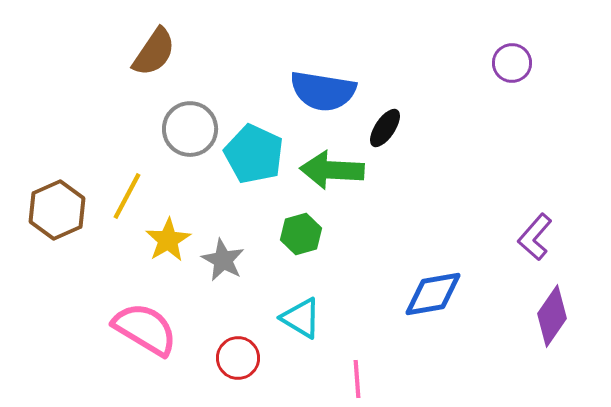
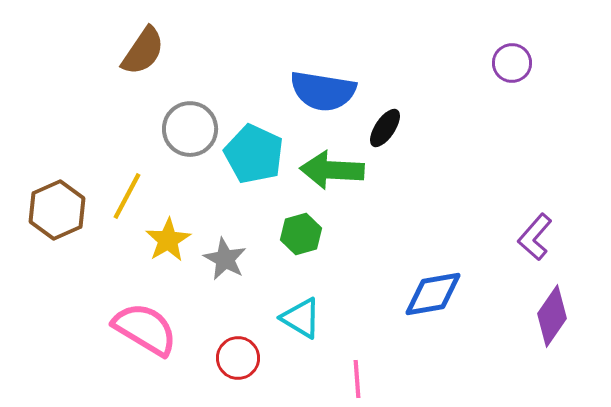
brown semicircle: moved 11 px left, 1 px up
gray star: moved 2 px right, 1 px up
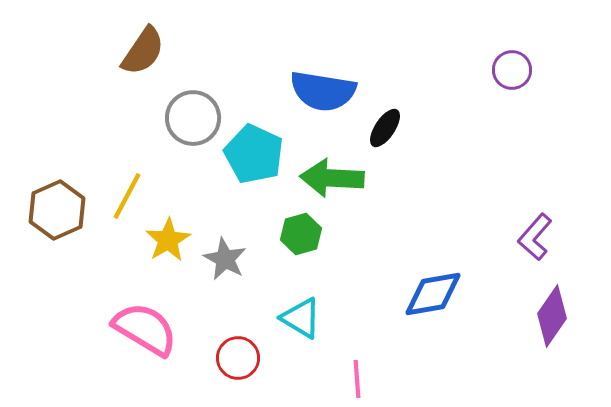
purple circle: moved 7 px down
gray circle: moved 3 px right, 11 px up
green arrow: moved 8 px down
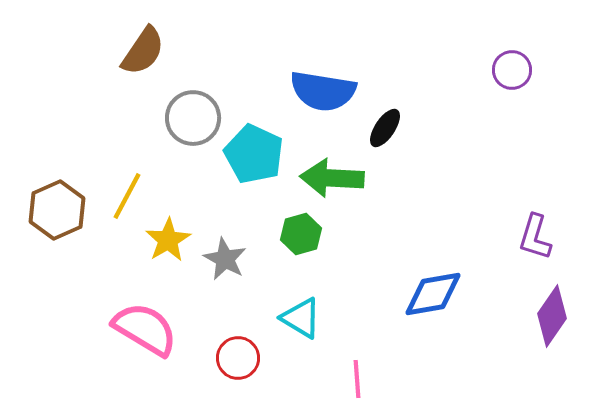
purple L-shape: rotated 24 degrees counterclockwise
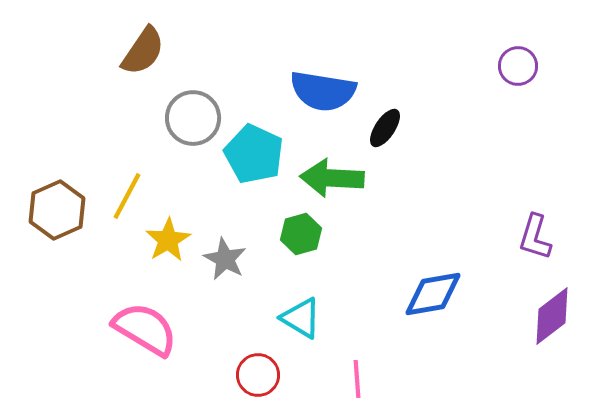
purple circle: moved 6 px right, 4 px up
purple diamond: rotated 18 degrees clockwise
red circle: moved 20 px right, 17 px down
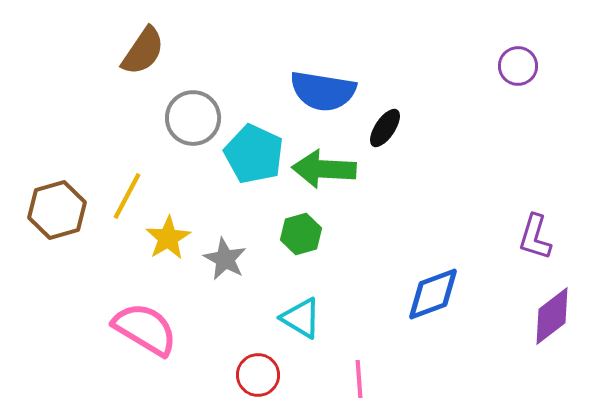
green arrow: moved 8 px left, 9 px up
brown hexagon: rotated 8 degrees clockwise
yellow star: moved 2 px up
blue diamond: rotated 10 degrees counterclockwise
pink line: moved 2 px right
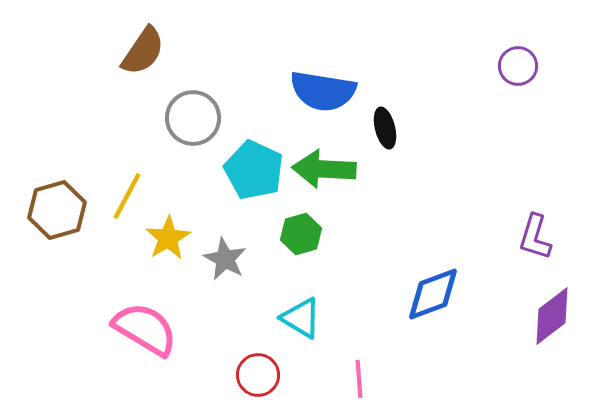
black ellipse: rotated 48 degrees counterclockwise
cyan pentagon: moved 16 px down
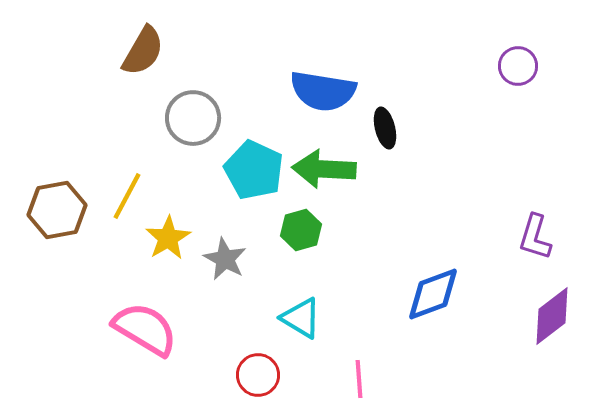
brown semicircle: rotated 4 degrees counterclockwise
brown hexagon: rotated 6 degrees clockwise
green hexagon: moved 4 px up
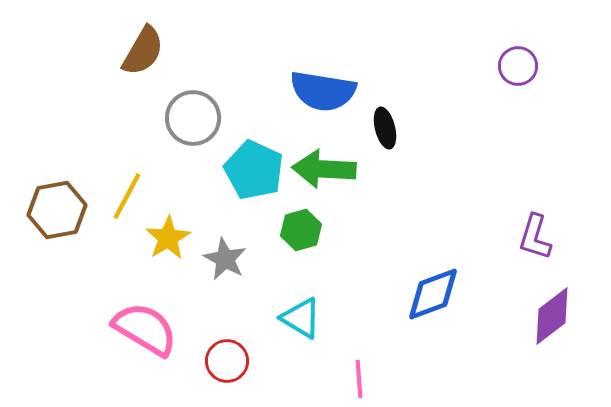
red circle: moved 31 px left, 14 px up
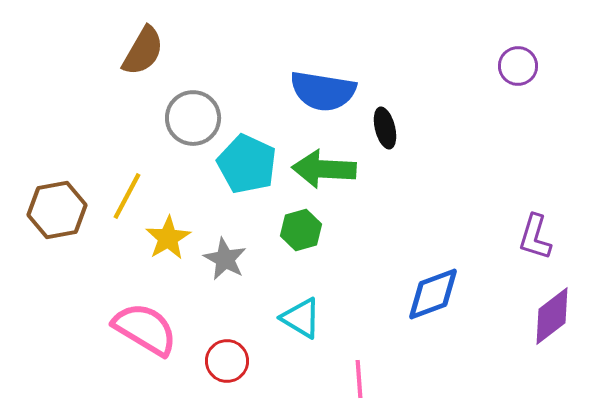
cyan pentagon: moved 7 px left, 6 px up
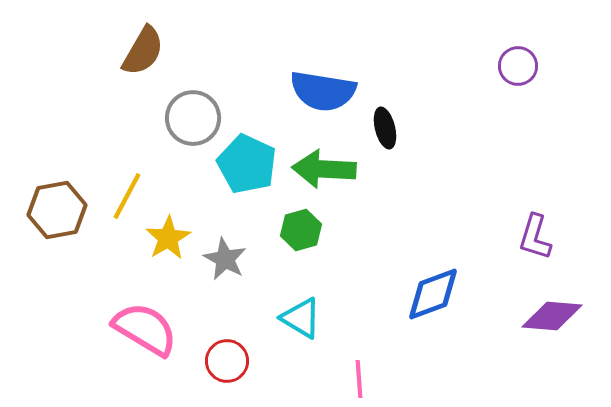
purple diamond: rotated 42 degrees clockwise
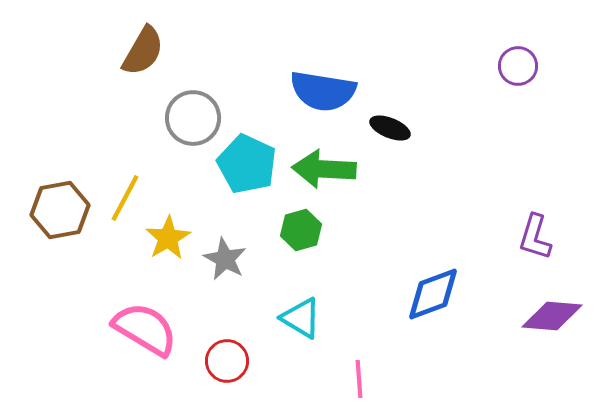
black ellipse: moved 5 px right; rotated 54 degrees counterclockwise
yellow line: moved 2 px left, 2 px down
brown hexagon: moved 3 px right
